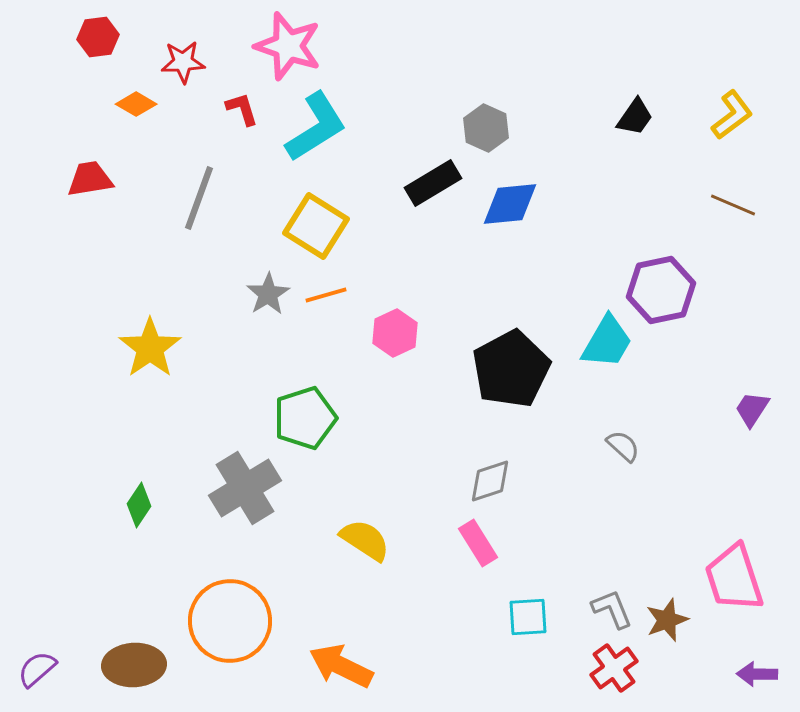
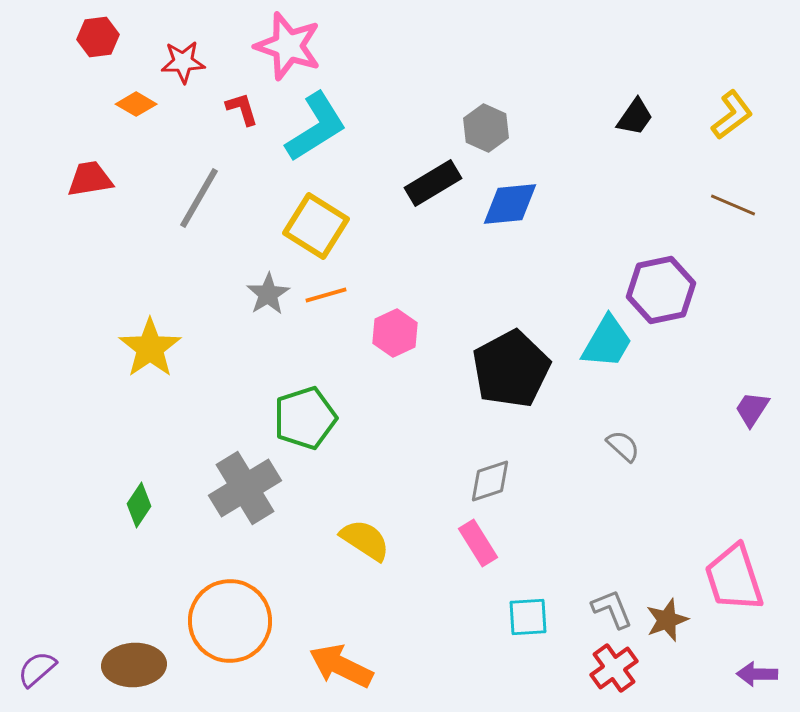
gray line: rotated 10 degrees clockwise
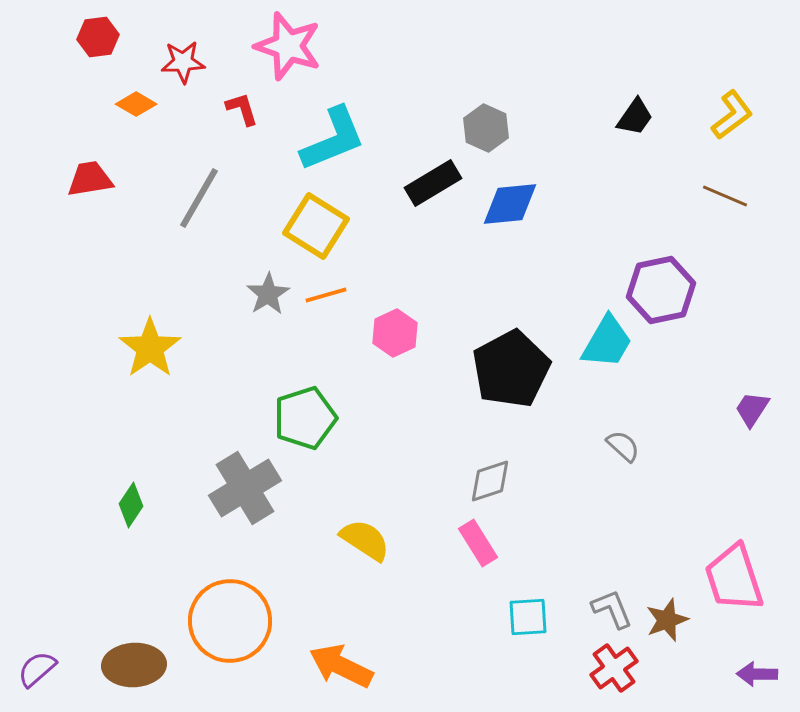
cyan L-shape: moved 17 px right, 12 px down; rotated 10 degrees clockwise
brown line: moved 8 px left, 9 px up
green diamond: moved 8 px left
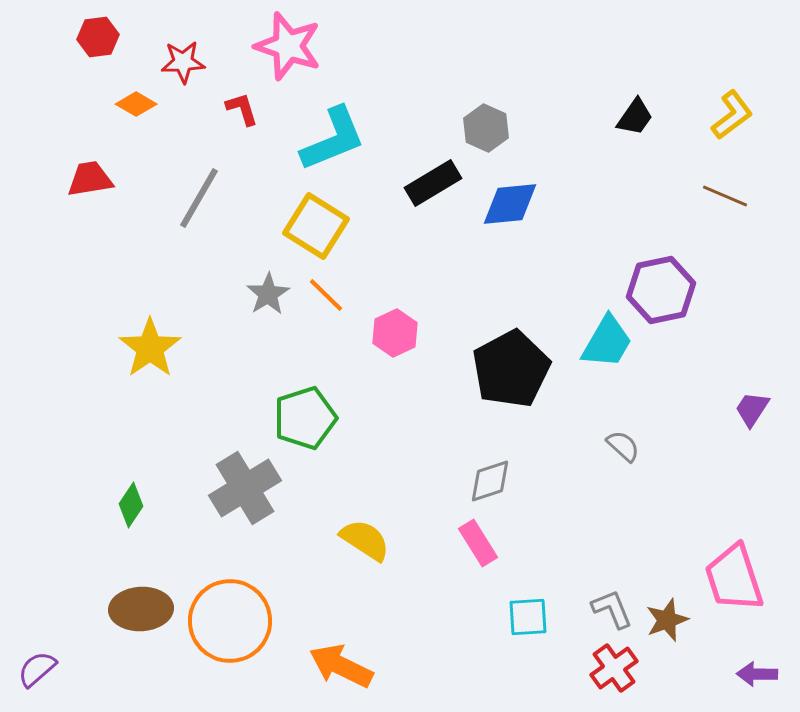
orange line: rotated 60 degrees clockwise
brown ellipse: moved 7 px right, 56 px up
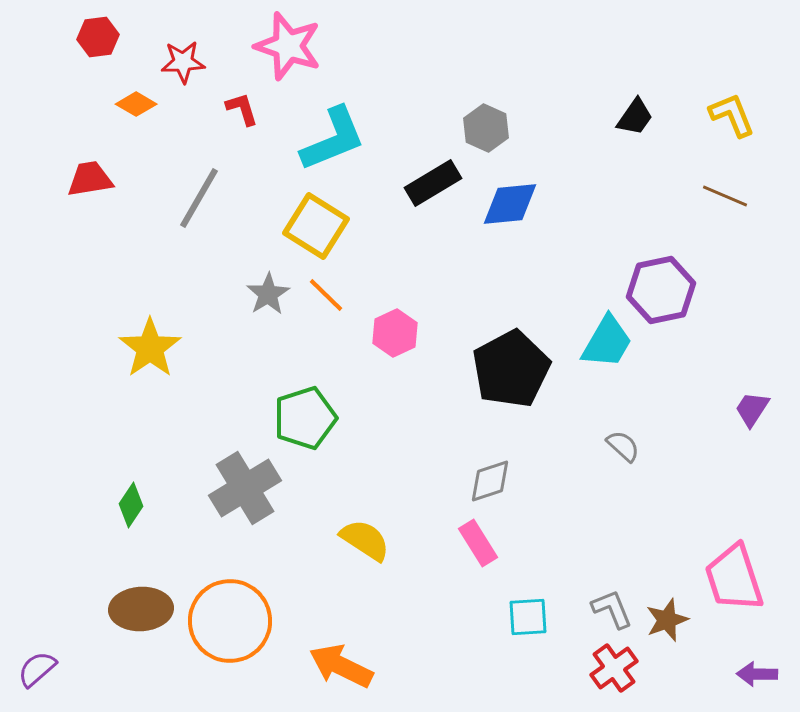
yellow L-shape: rotated 75 degrees counterclockwise
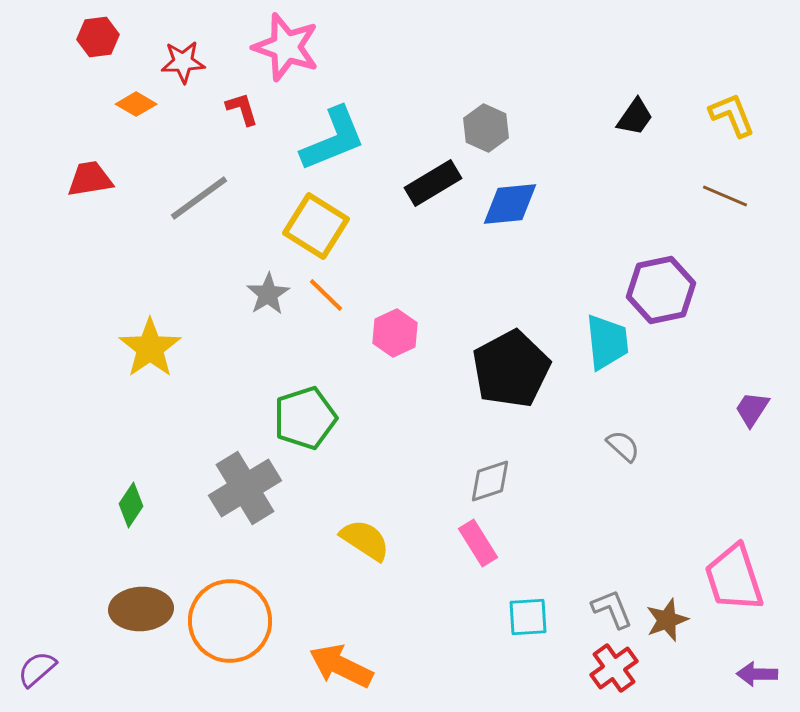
pink star: moved 2 px left, 1 px down
gray line: rotated 24 degrees clockwise
cyan trapezoid: rotated 36 degrees counterclockwise
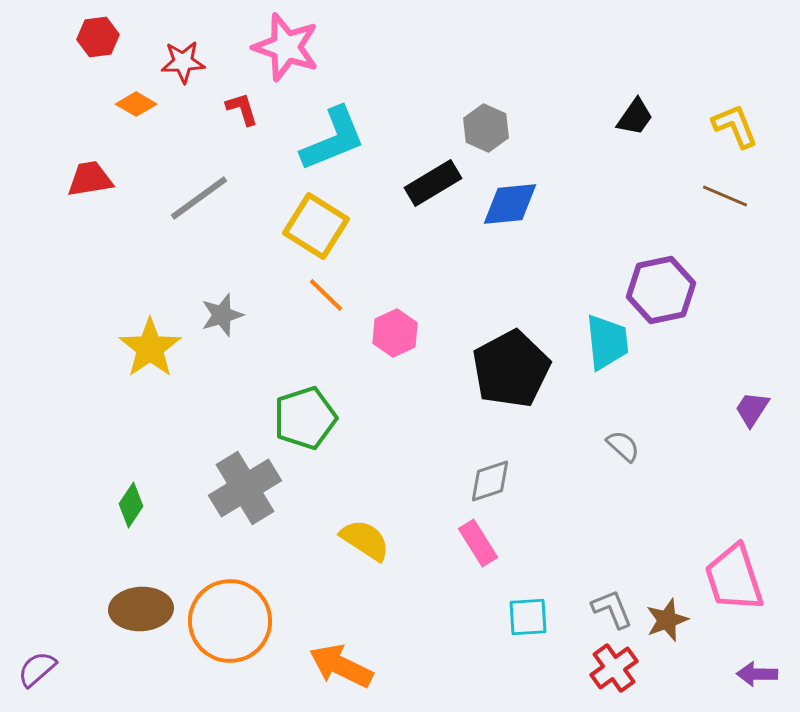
yellow L-shape: moved 3 px right, 11 px down
gray star: moved 46 px left, 21 px down; rotated 15 degrees clockwise
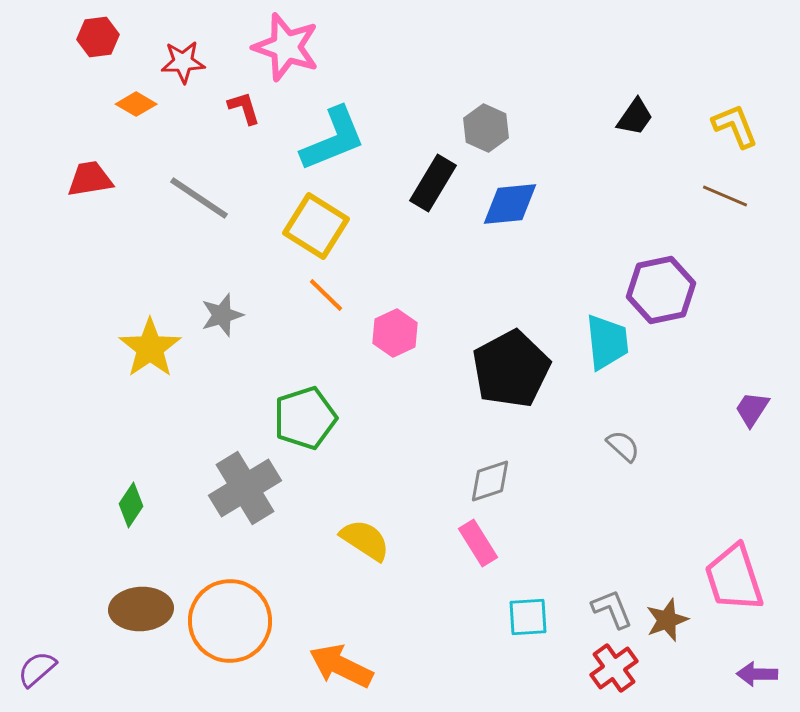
red L-shape: moved 2 px right, 1 px up
black rectangle: rotated 28 degrees counterclockwise
gray line: rotated 70 degrees clockwise
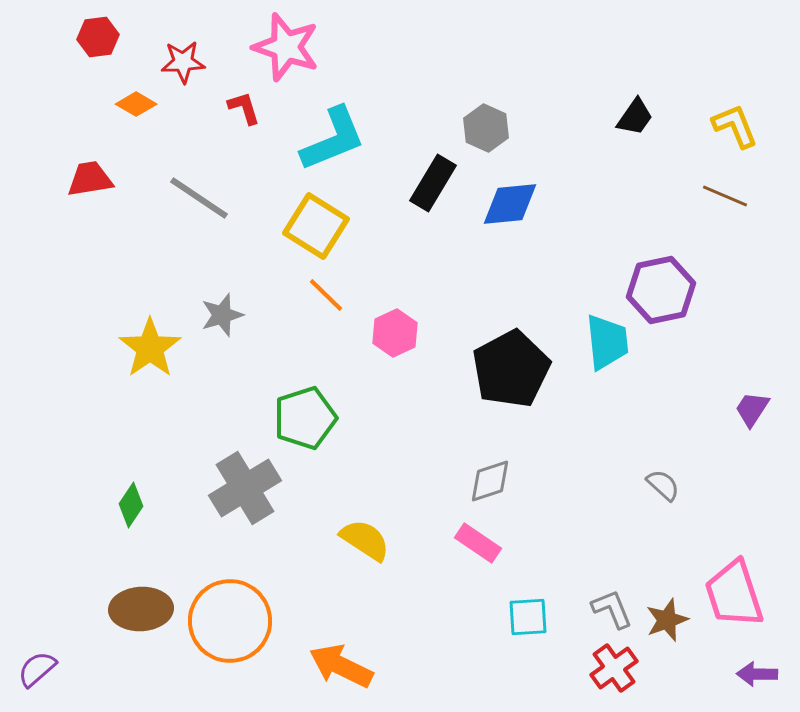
gray semicircle: moved 40 px right, 39 px down
pink rectangle: rotated 24 degrees counterclockwise
pink trapezoid: moved 16 px down
